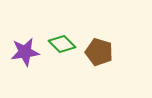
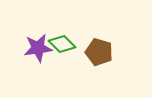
purple star: moved 13 px right, 4 px up
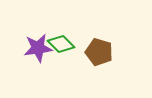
green diamond: moved 1 px left
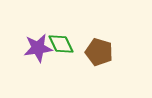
green diamond: rotated 20 degrees clockwise
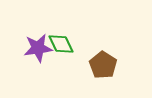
brown pentagon: moved 4 px right, 13 px down; rotated 16 degrees clockwise
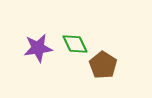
green diamond: moved 14 px right
